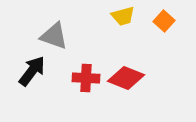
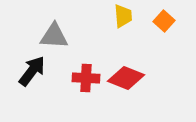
yellow trapezoid: rotated 80 degrees counterclockwise
gray triangle: rotated 16 degrees counterclockwise
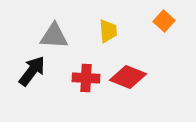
yellow trapezoid: moved 15 px left, 15 px down
red diamond: moved 2 px right, 1 px up
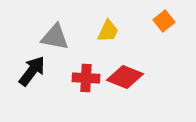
orange square: rotated 10 degrees clockwise
yellow trapezoid: rotated 30 degrees clockwise
gray triangle: moved 1 px right, 1 px down; rotated 8 degrees clockwise
red diamond: moved 3 px left
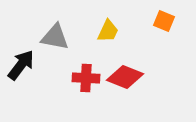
orange square: rotated 30 degrees counterclockwise
black arrow: moved 11 px left, 6 px up
